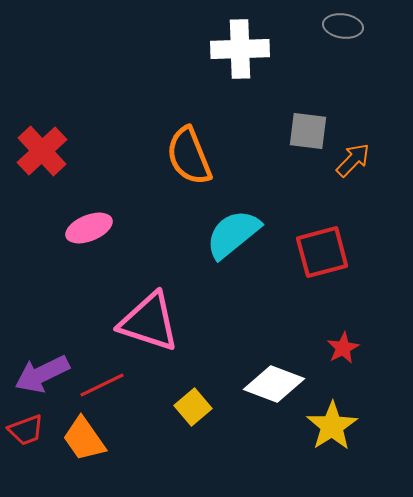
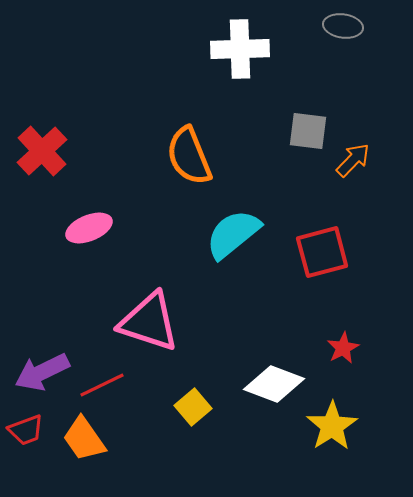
purple arrow: moved 2 px up
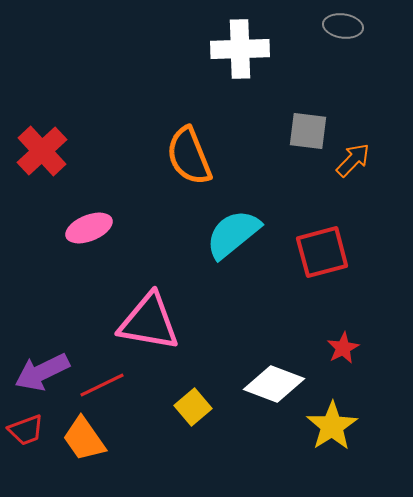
pink triangle: rotated 8 degrees counterclockwise
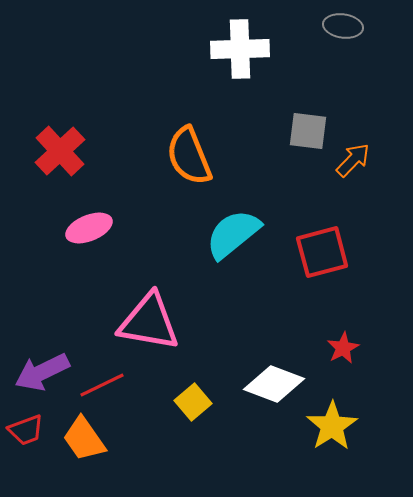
red cross: moved 18 px right
yellow square: moved 5 px up
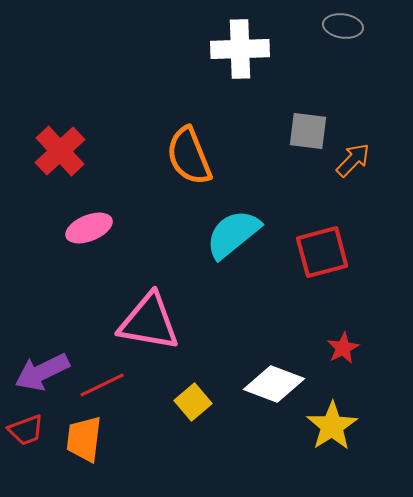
orange trapezoid: rotated 42 degrees clockwise
